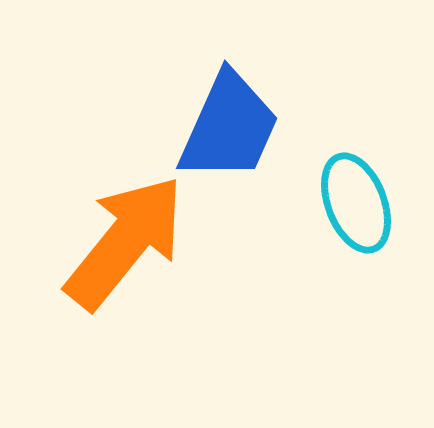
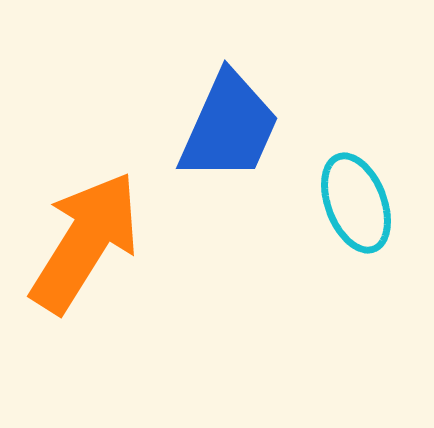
orange arrow: moved 40 px left; rotated 7 degrees counterclockwise
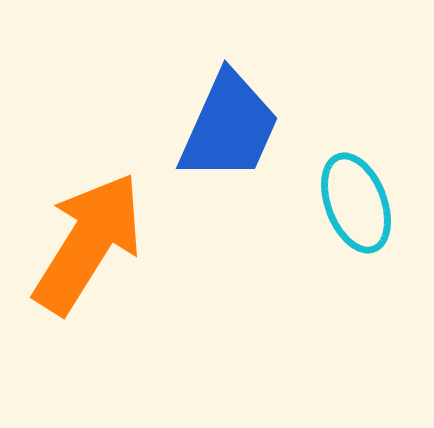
orange arrow: moved 3 px right, 1 px down
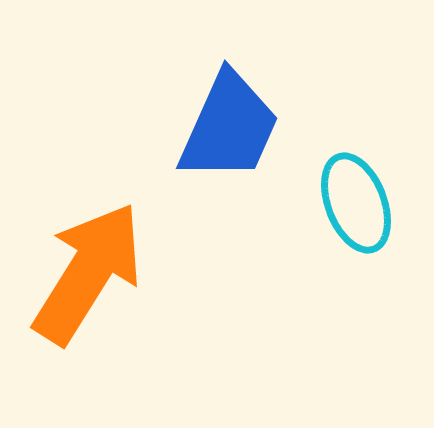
orange arrow: moved 30 px down
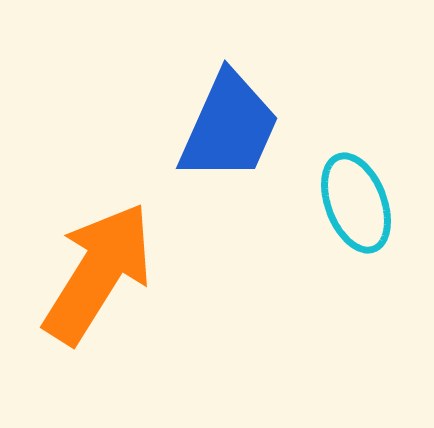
orange arrow: moved 10 px right
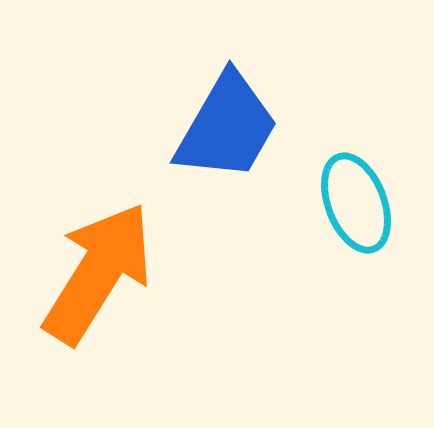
blue trapezoid: moved 2 px left; rotated 6 degrees clockwise
